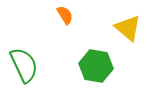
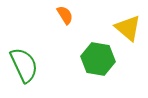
green hexagon: moved 2 px right, 7 px up
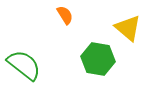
green semicircle: rotated 27 degrees counterclockwise
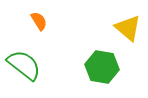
orange semicircle: moved 26 px left, 6 px down
green hexagon: moved 4 px right, 8 px down
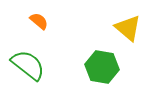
orange semicircle: rotated 18 degrees counterclockwise
green semicircle: moved 4 px right
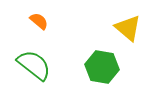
green semicircle: moved 6 px right
